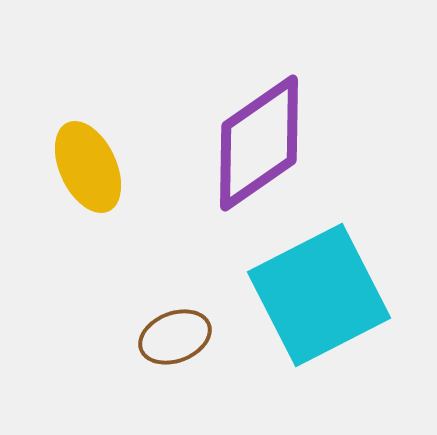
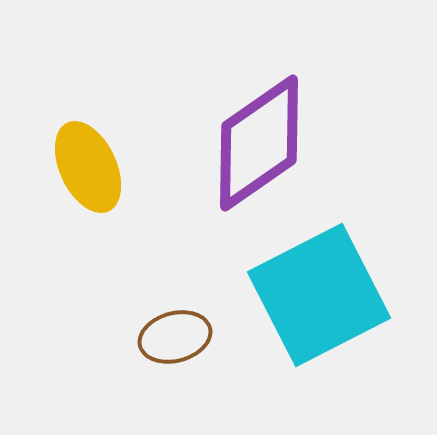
brown ellipse: rotated 6 degrees clockwise
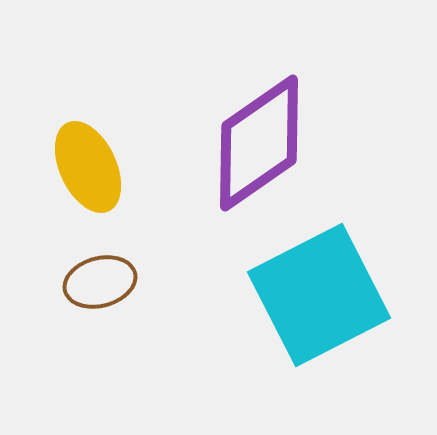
brown ellipse: moved 75 px left, 55 px up
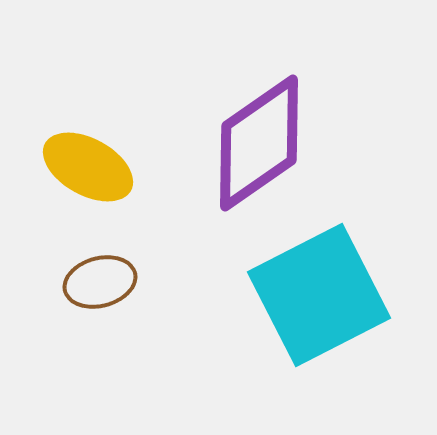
yellow ellipse: rotated 36 degrees counterclockwise
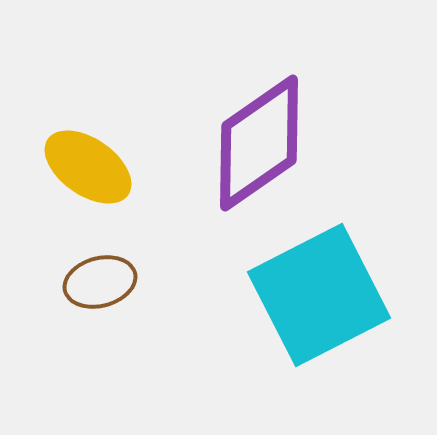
yellow ellipse: rotated 6 degrees clockwise
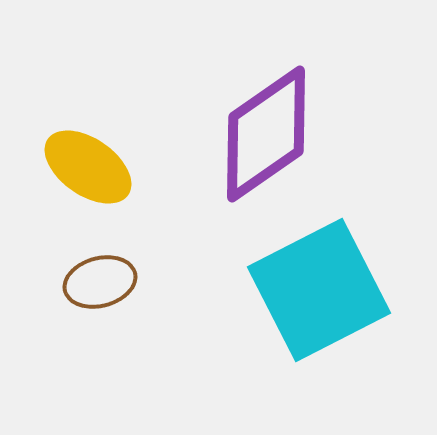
purple diamond: moved 7 px right, 9 px up
cyan square: moved 5 px up
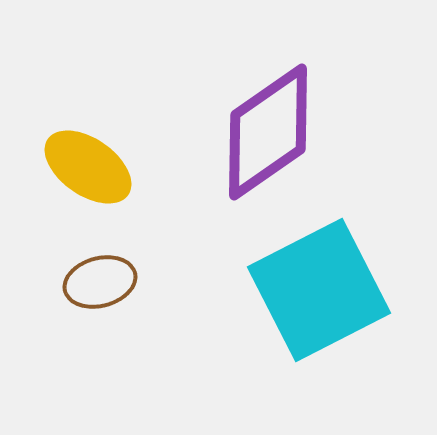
purple diamond: moved 2 px right, 2 px up
